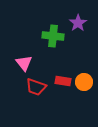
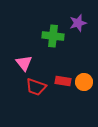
purple star: rotated 18 degrees clockwise
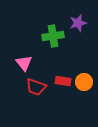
green cross: rotated 15 degrees counterclockwise
